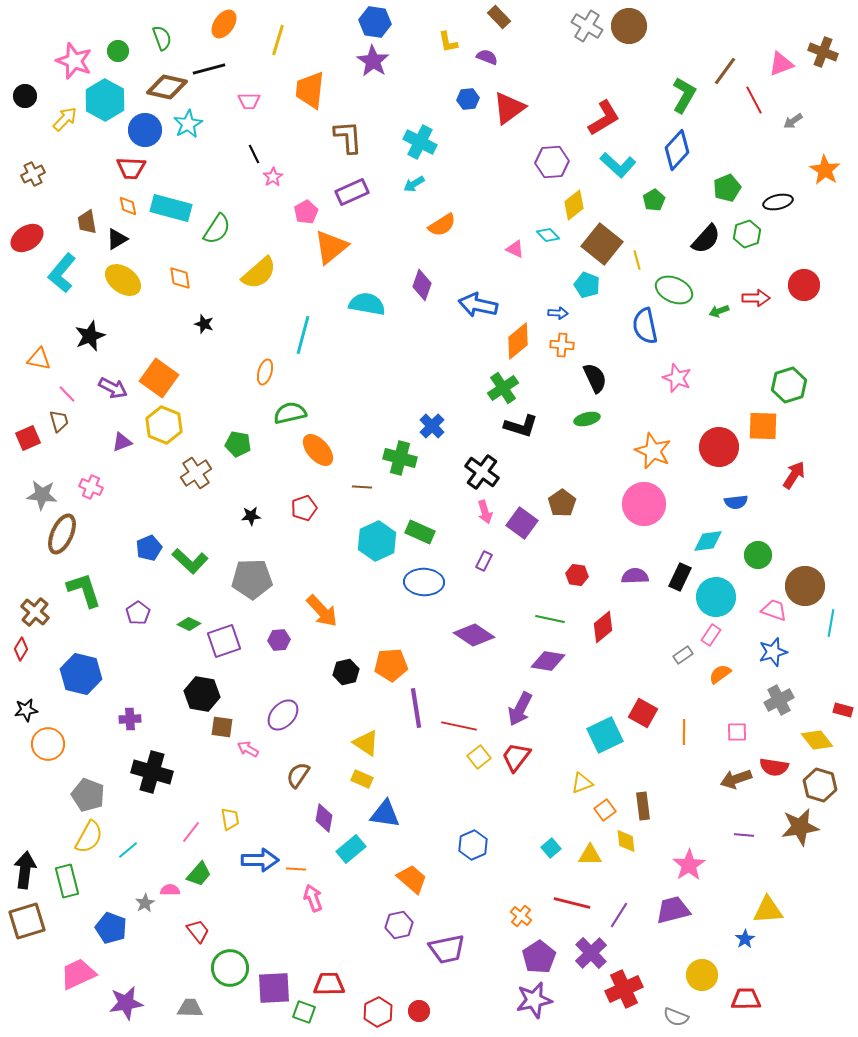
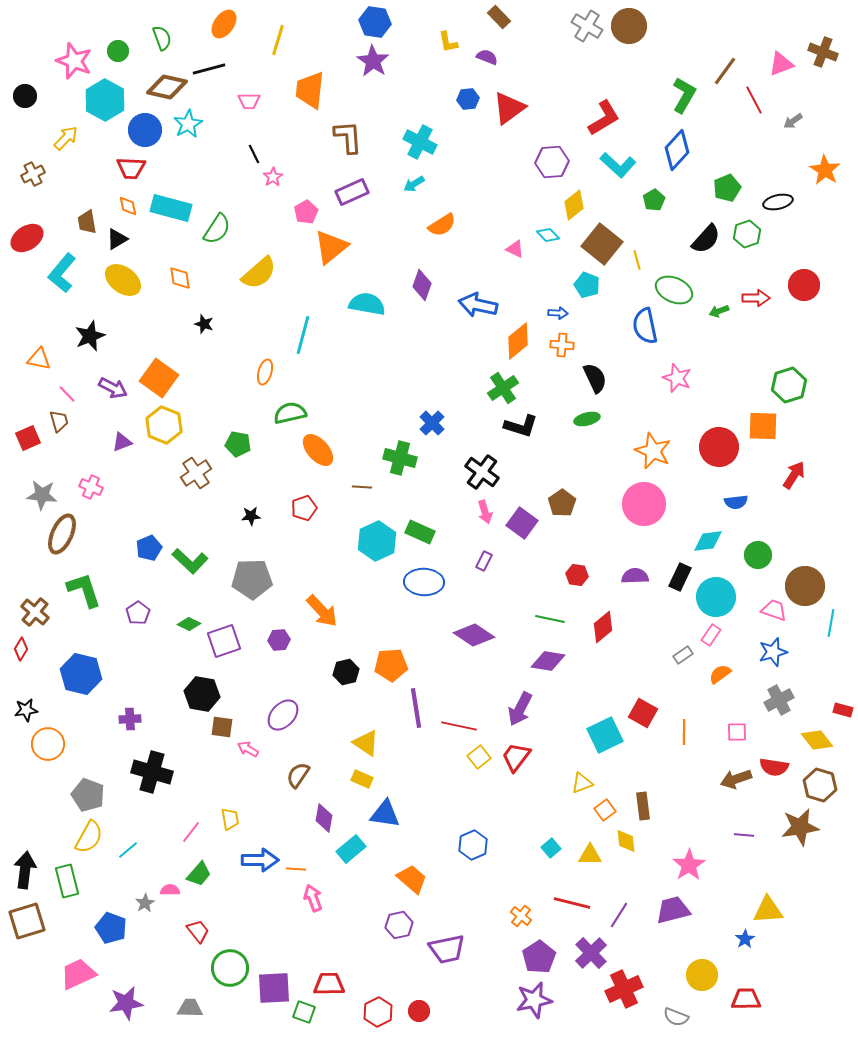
yellow arrow at (65, 119): moved 1 px right, 19 px down
blue cross at (432, 426): moved 3 px up
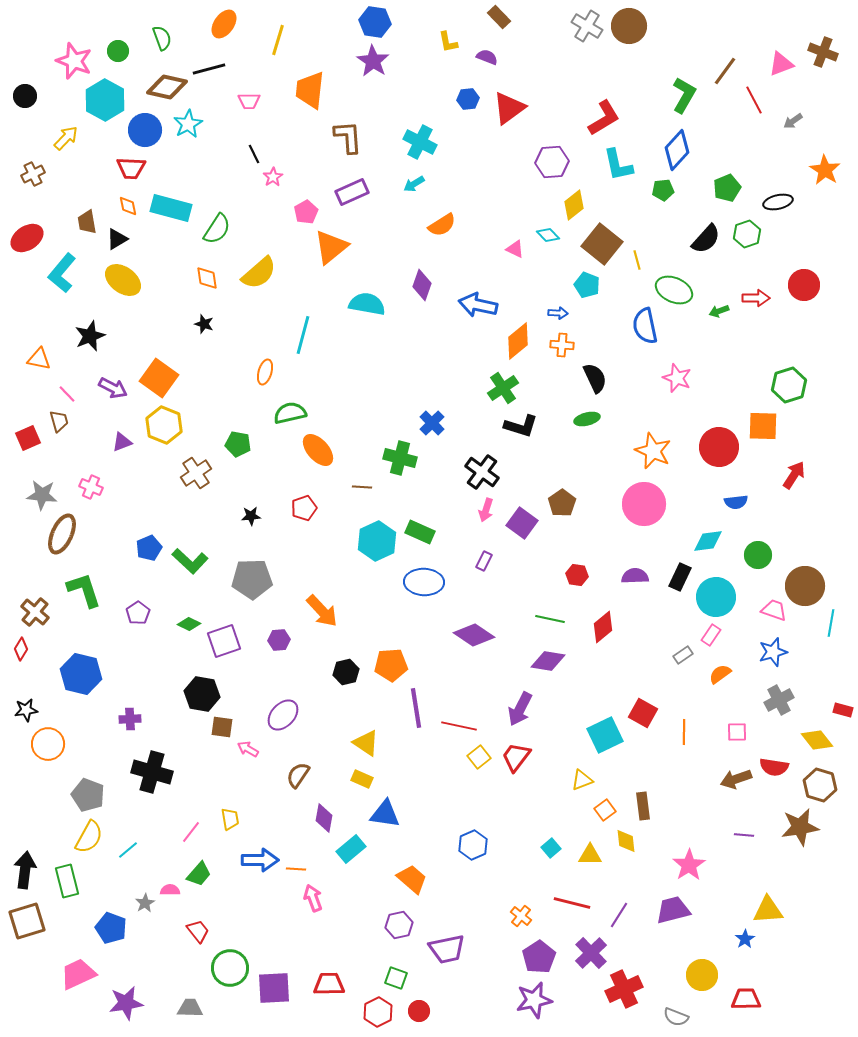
cyan L-shape at (618, 165): rotated 36 degrees clockwise
green pentagon at (654, 200): moved 9 px right, 10 px up; rotated 25 degrees clockwise
orange diamond at (180, 278): moved 27 px right
pink arrow at (485, 512): moved 1 px right, 2 px up; rotated 35 degrees clockwise
yellow triangle at (582, 783): moved 3 px up
green square at (304, 1012): moved 92 px right, 34 px up
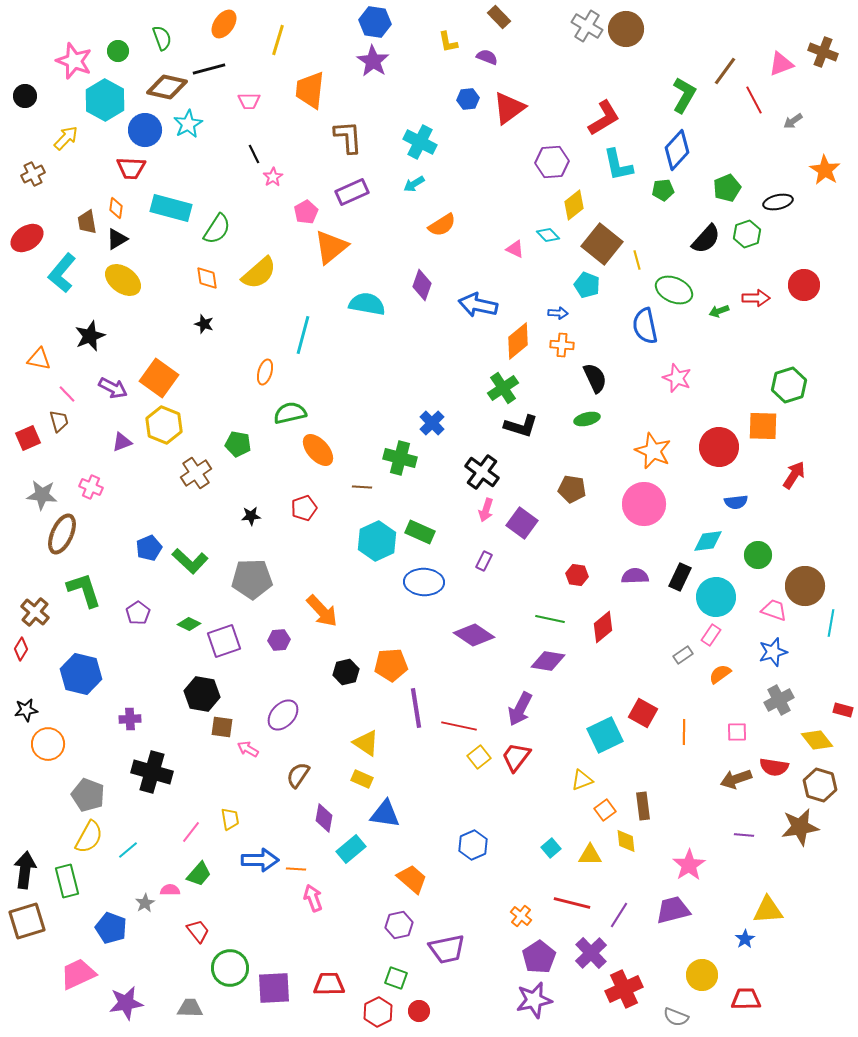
brown circle at (629, 26): moved 3 px left, 3 px down
orange diamond at (128, 206): moved 12 px left, 2 px down; rotated 20 degrees clockwise
brown pentagon at (562, 503): moved 10 px right, 14 px up; rotated 28 degrees counterclockwise
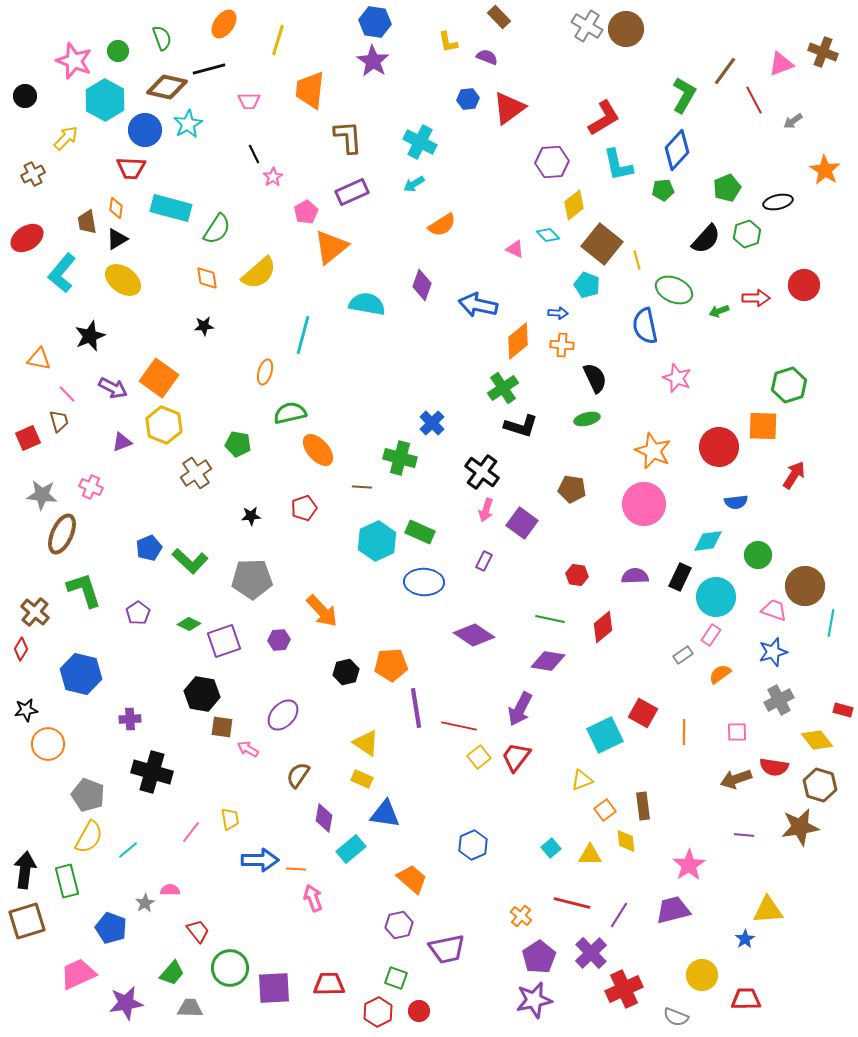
black star at (204, 324): moved 2 px down; rotated 24 degrees counterclockwise
green trapezoid at (199, 874): moved 27 px left, 99 px down
